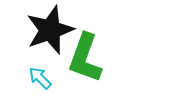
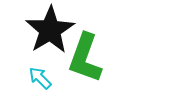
black star: rotated 12 degrees counterclockwise
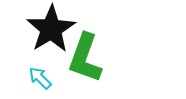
black star: moved 1 px right, 1 px up
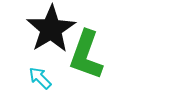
green L-shape: moved 1 px right, 3 px up
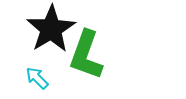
cyan arrow: moved 3 px left
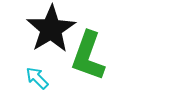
green L-shape: moved 2 px right, 1 px down
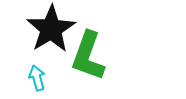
cyan arrow: rotated 30 degrees clockwise
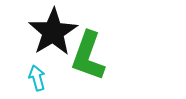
black star: moved 2 px right, 3 px down
